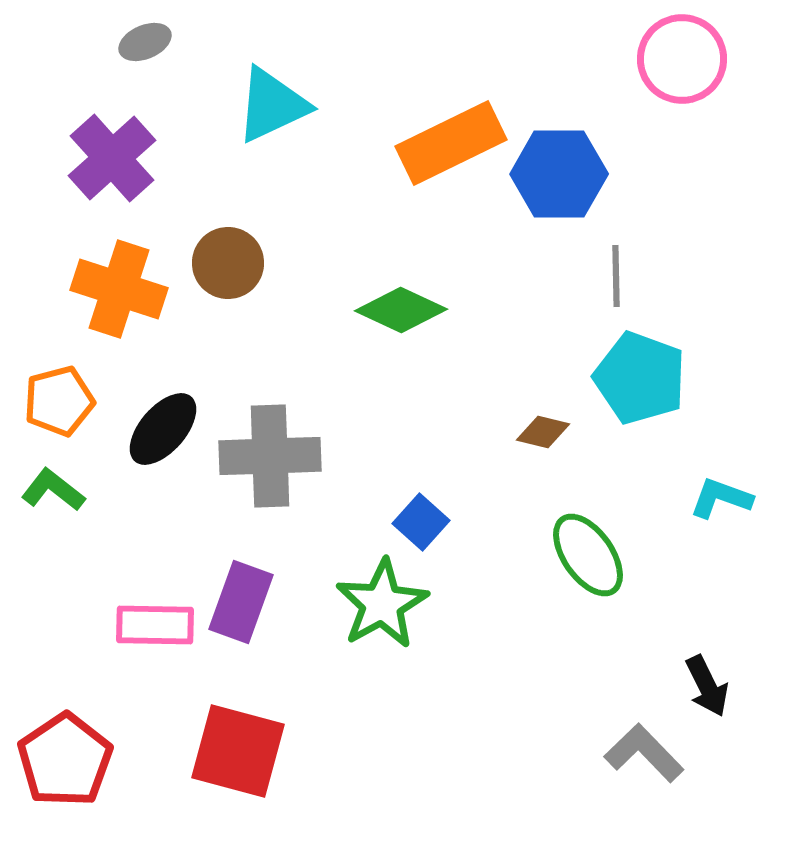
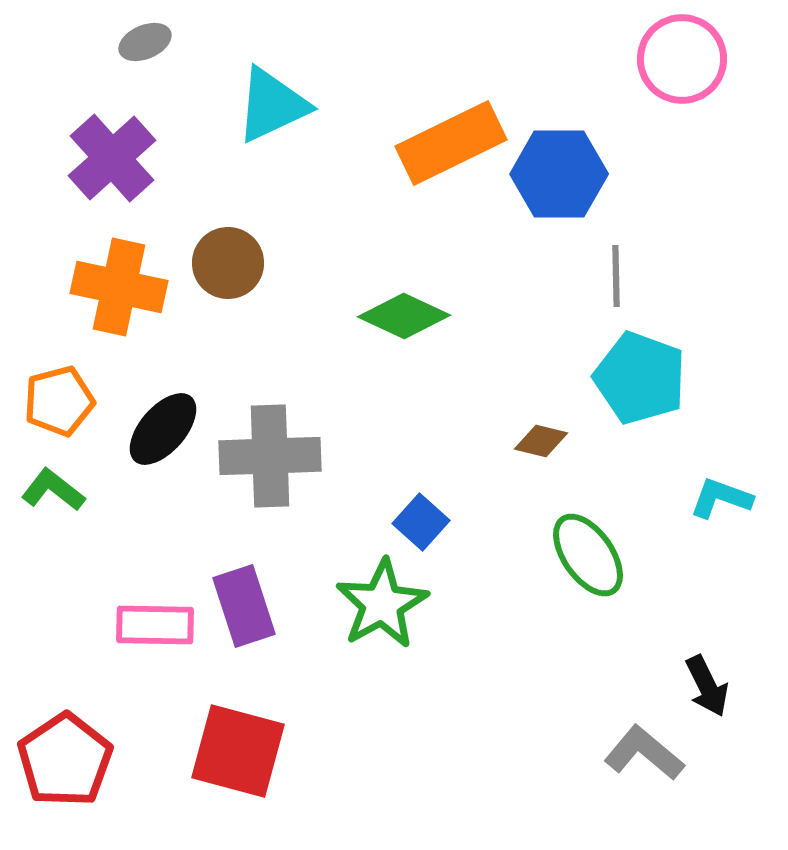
orange cross: moved 2 px up; rotated 6 degrees counterclockwise
green diamond: moved 3 px right, 6 px down
brown diamond: moved 2 px left, 9 px down
purple rectangle: moved 3 px right, 4 px down; rotated 38 degrees counterclockwise
gray L-shape: rotated 6 degrees counterclockwise
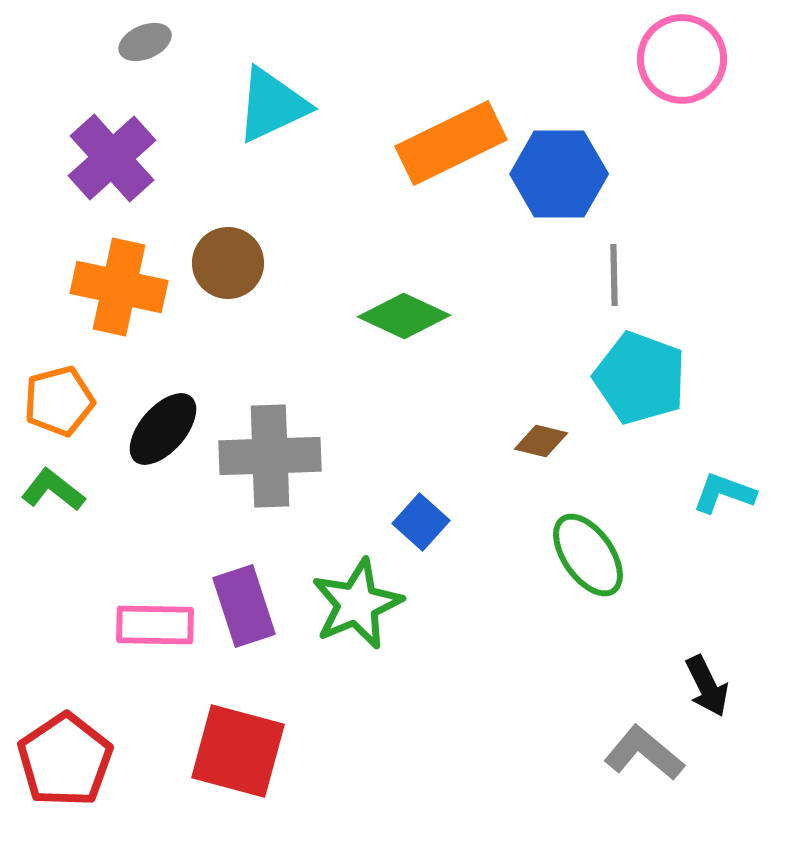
gray line: moved 2 px left, 1 px up
cyan L-shape: moved 3 px right, 5 px up
green star: moved 25 px left; rotated 6 degrees clockwise
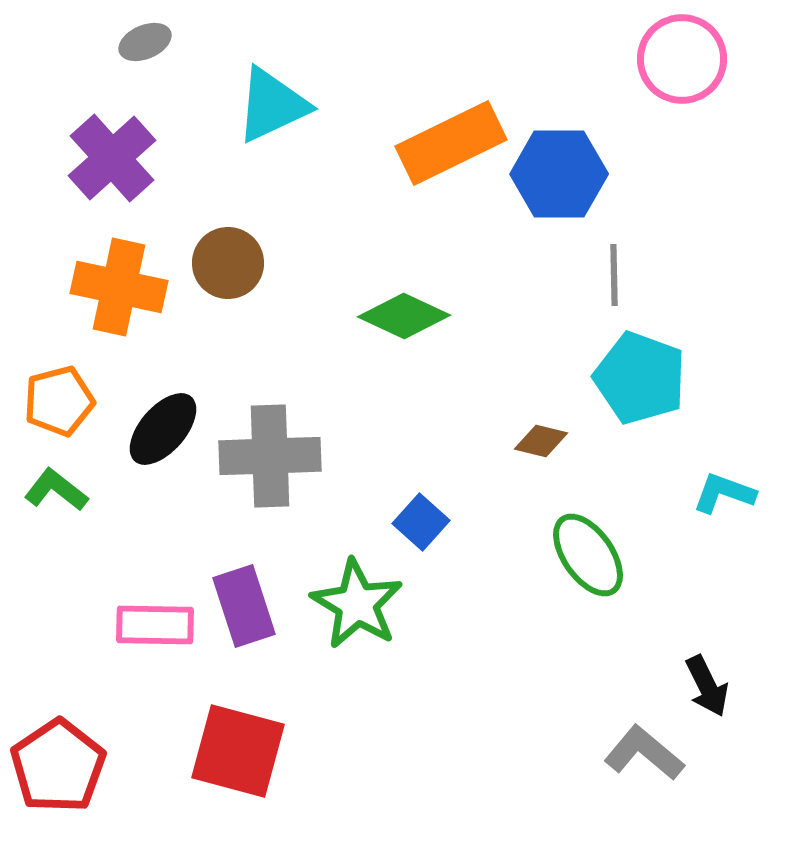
green L-shape: moved 3 px right
green star: rotated 18 degrees counterclockwise
red pentagon: moved 7 px left, 6 px down
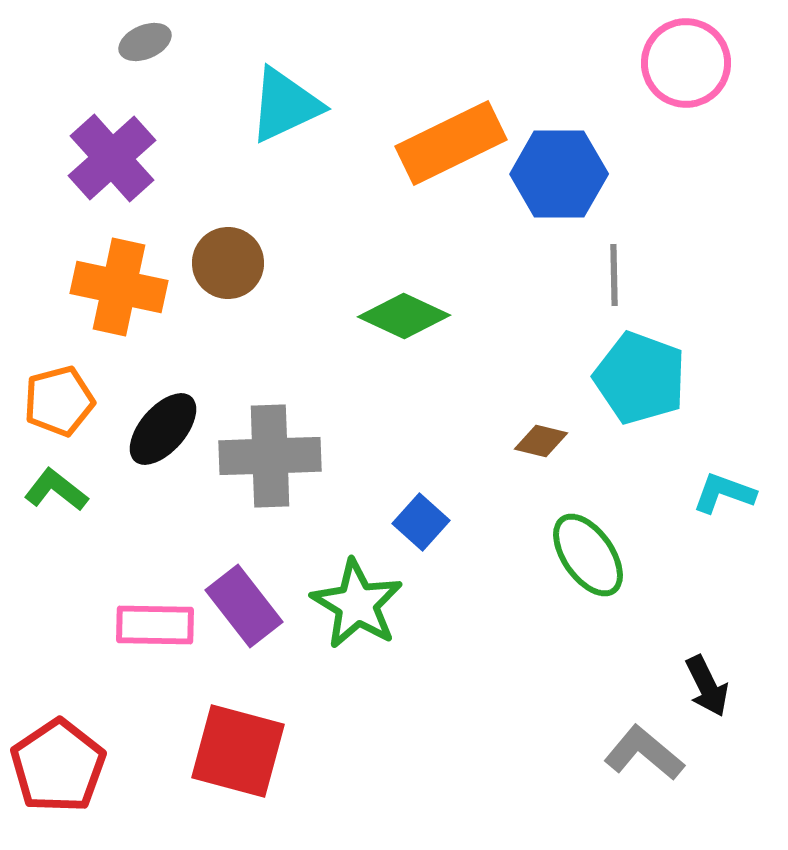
pink circle: moved 4 px right, 4 px down
cyan triangle: moved 13 px right
purple rectangle: rotated 20 degrees counterclockwise
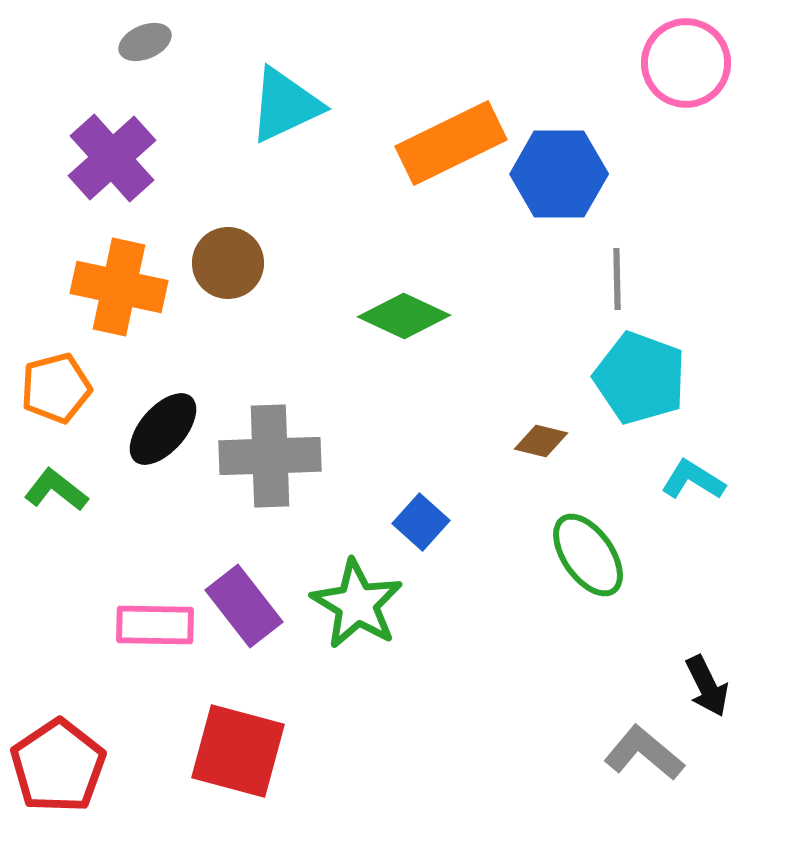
gray line: moved 3 px right, 4 px down
orange pentagon: moved 3 px left, 13 px up
cyan L-shape: moved 31 px left, 13 px up; rotated 12 degrees clockwise
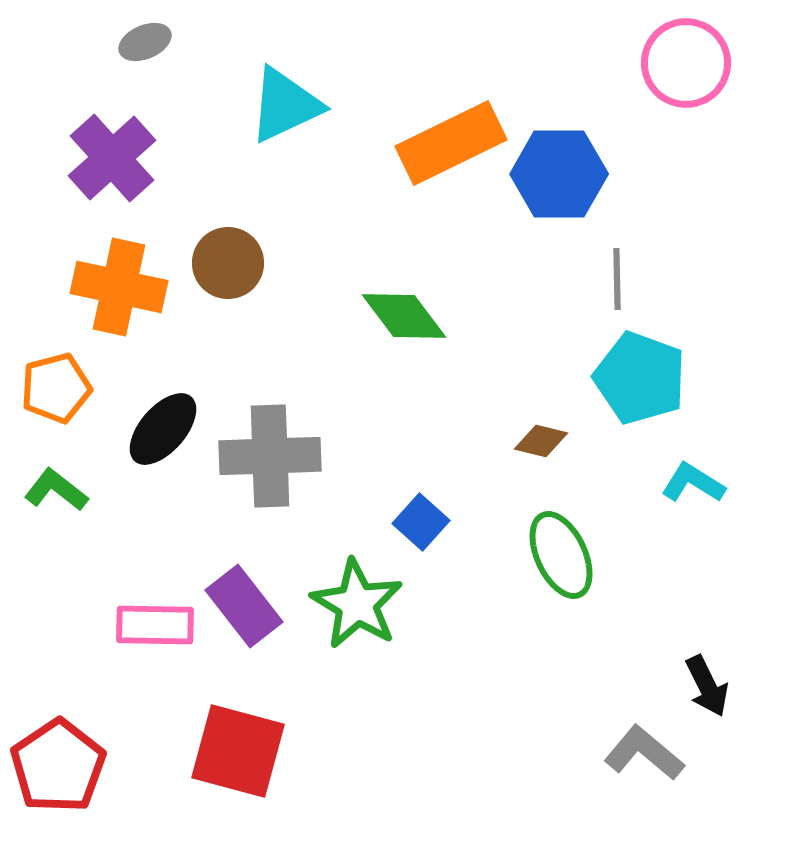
green diamond: rotated 28 degrees clockwise
cyan L-shape: moved 3 px down
green ellipse: moved 27 px left; rotated 10 degrees clockwise
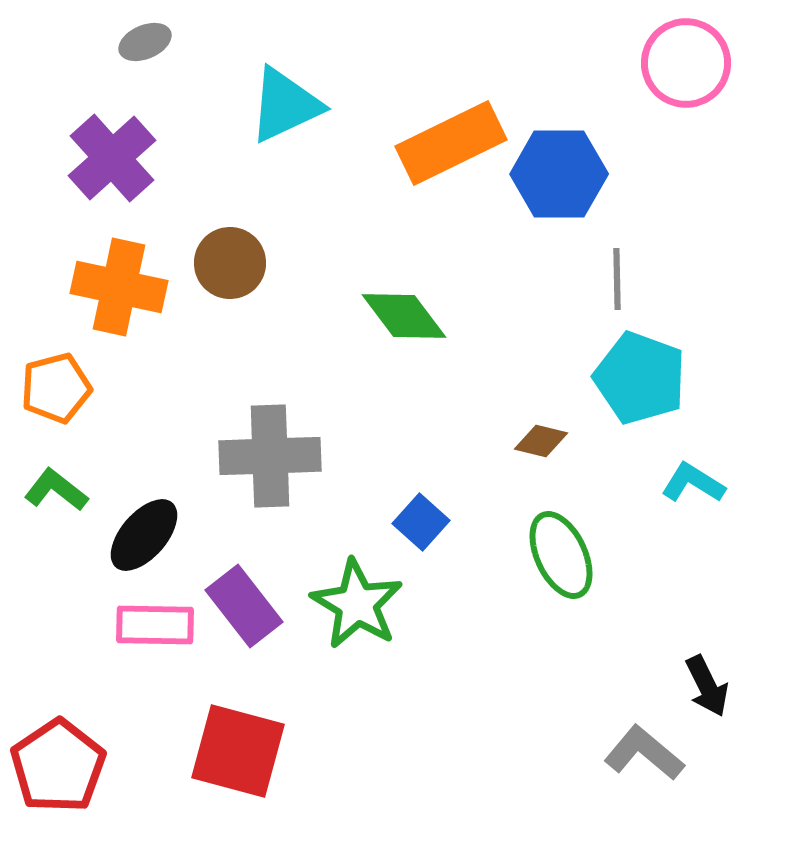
brown circle: moved 2 px right
black ellipse: moved 19 px left, 106 px down
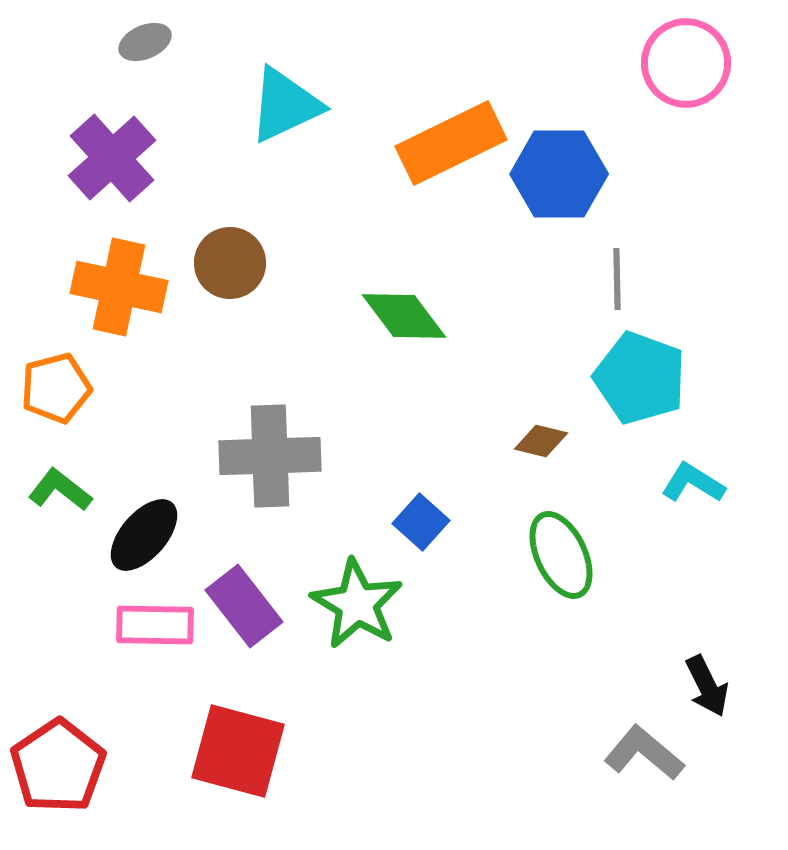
green L-shape: moved 4 px right
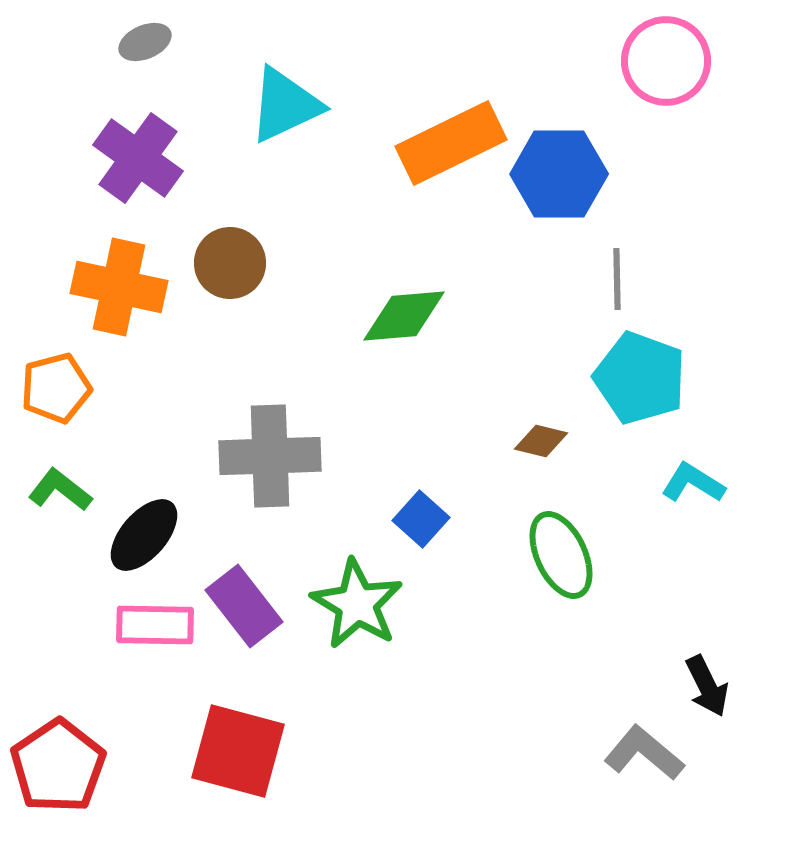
pink circle: moved 20 px left, 2 px up
purple cross: moved 26 px right; rotated 12 degrees counterclockwise
green diamond: rotated 58 degrees counterclockwise
blue square: moved 3 px up
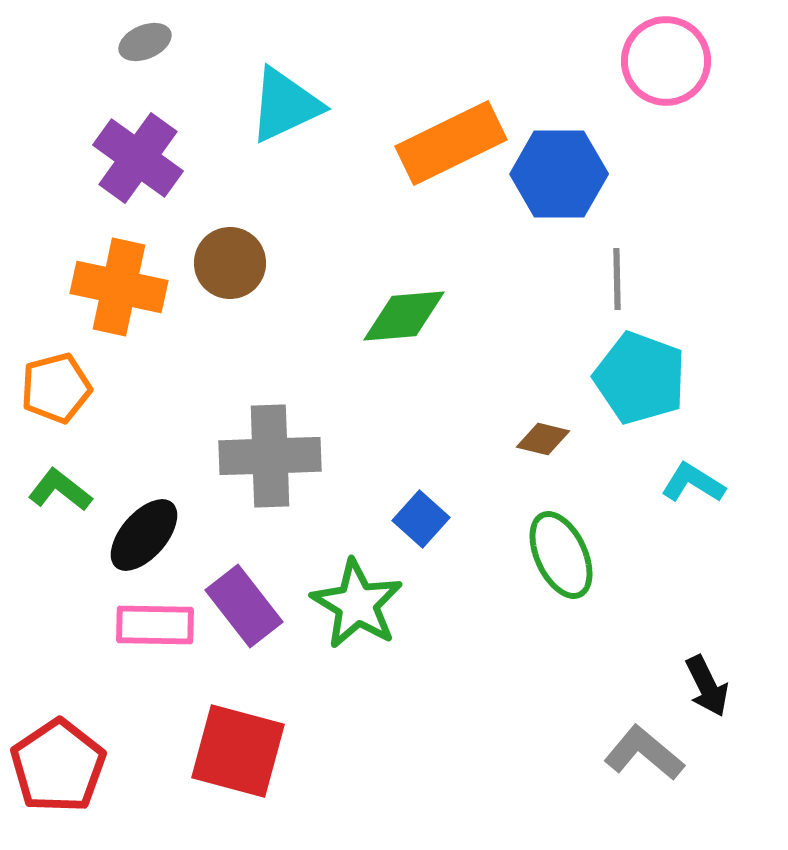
brown diamond: moved 2 px right, 2 px up
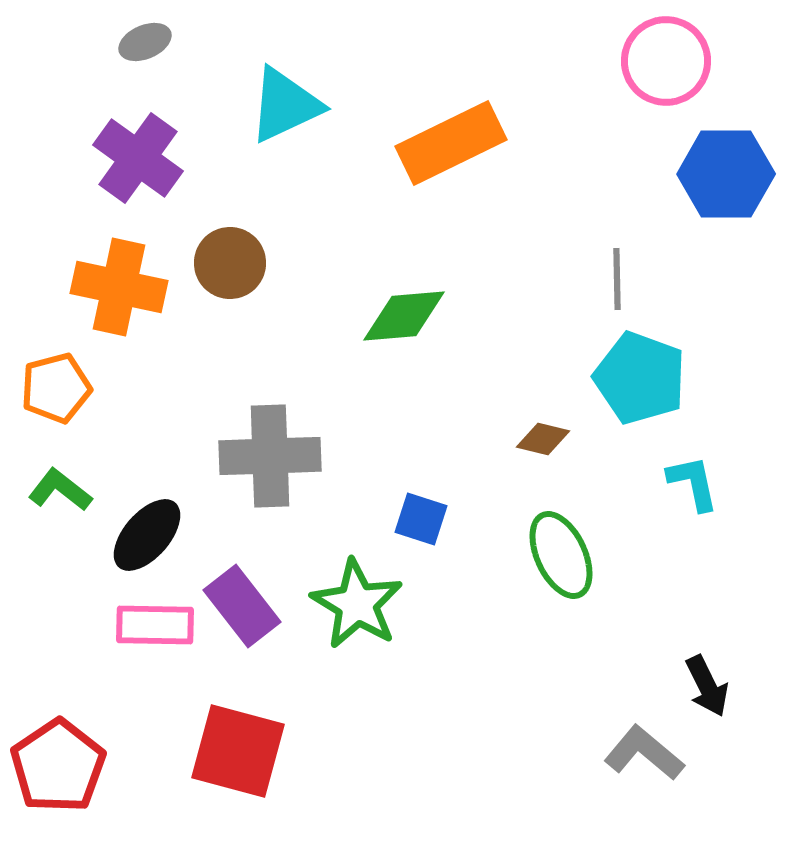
blue hexagon: moved 167 px right
cyan L-shape: rotated 46 degrees clockwise
blue square: rotated 24 degrees counterclockwise
black ellipse: moved 3 px right
purple rectangle: moved 2 px left
